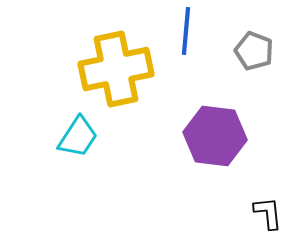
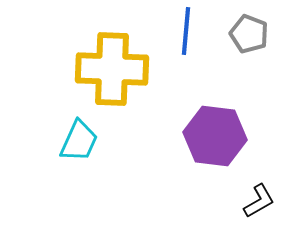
gray pentagon: moved 5 px left, 17 px up
yellow cross: moved 4 px left; rotated 14 degrees clockwise
cyan trapezoid: moved 1 px right, 4 px down; rotated 9 degrees counterclockwise
black L-shape: moved 9 px left, 12 px up; rotated 66 degrees clockwise
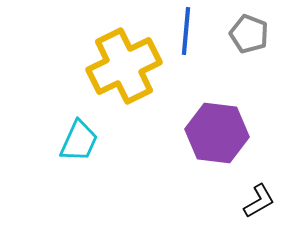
yellow cross: moved 12 px right, 3 px up; rotated 28 degrees counterclockwise
purple hexagon: moved 2 px right, 3 px up
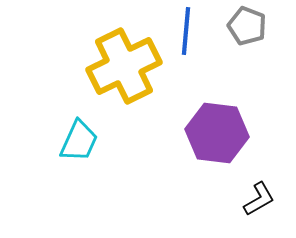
gray pentagon: moved 2 px left, 8 px up
black L-shape: moved 2 px up
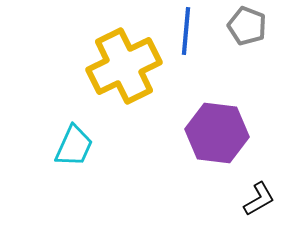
cyan trapezoid: moved 5 px left, 5 px down
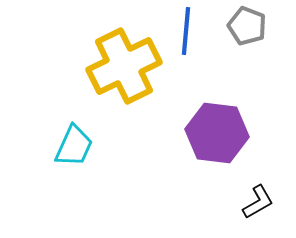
black L-shape: moved 1 px left, 3 px down
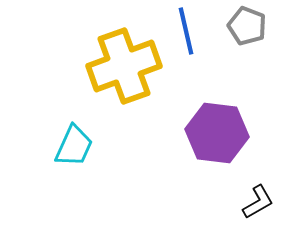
blue line: rotated 18 degrees counterclockwise
yellow cross: rotated 6 degrees clockwise
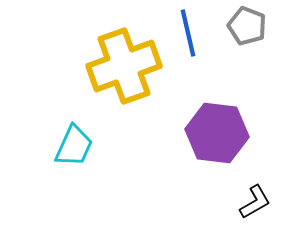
blue line: moved 2 px right, 2 px down
black L-shape: moved 3 px left
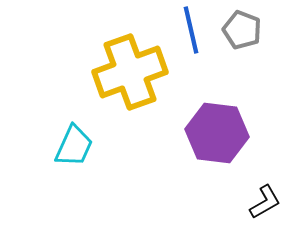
gray pentagon: moved 5 px left, 4 px down
blue line: moved 3 px right, 3 px up
yellow cross: moved 6 px right, 6 px down
black L-shape: moved 10 px right
